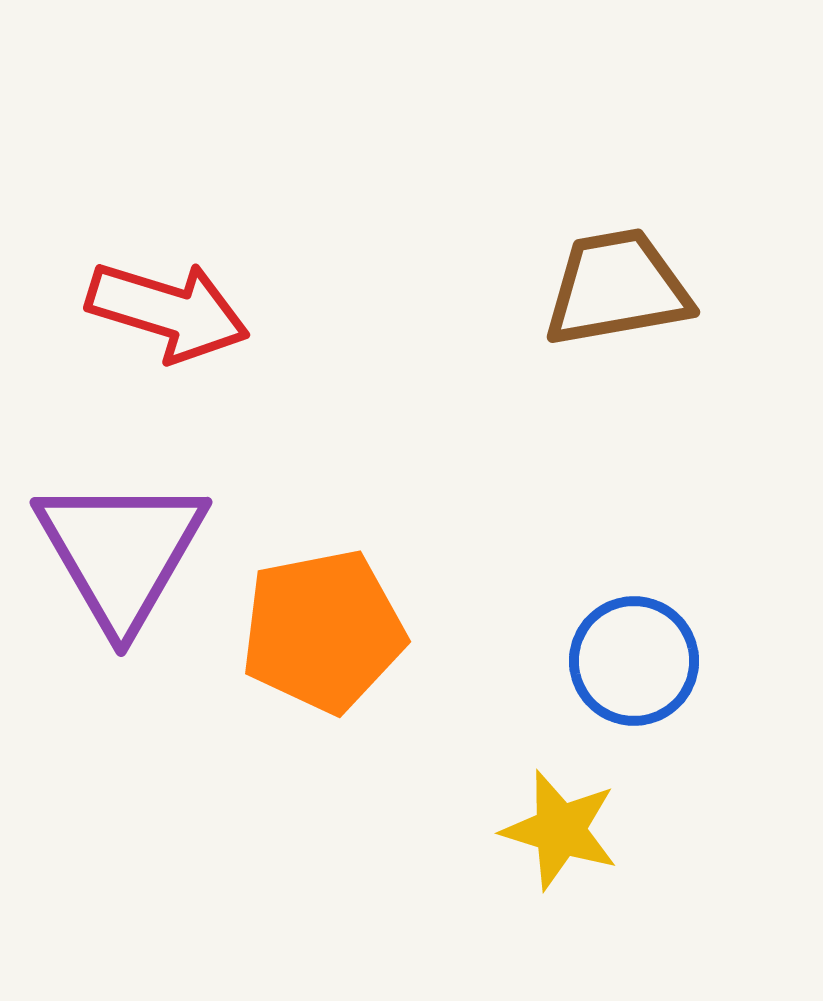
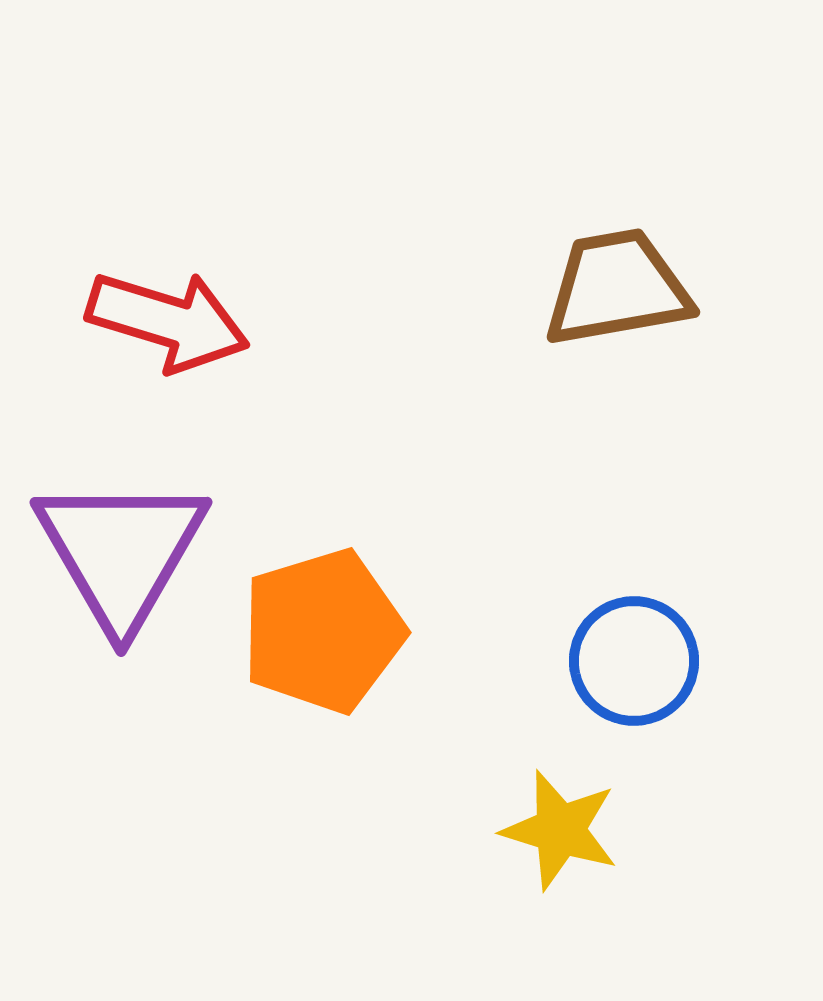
red arrow: moved 10 px down
orange pentagon: rotated 6 degrees counterclockwise
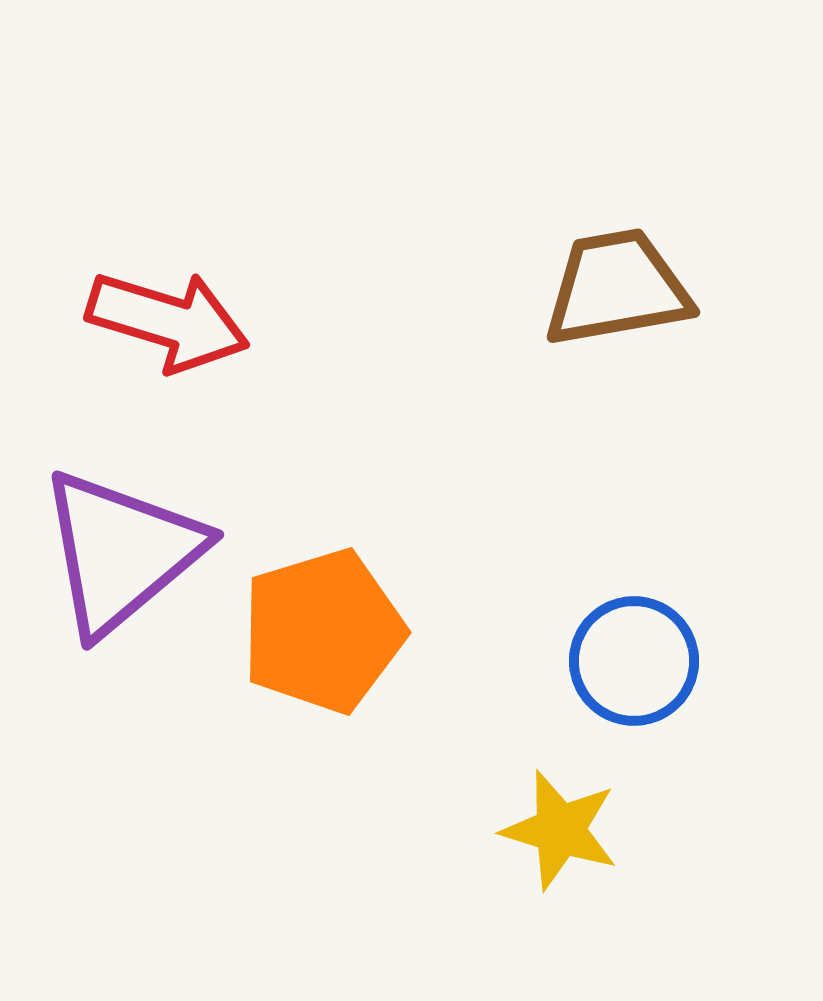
purple triangle: rotated 20 degrees clockwise
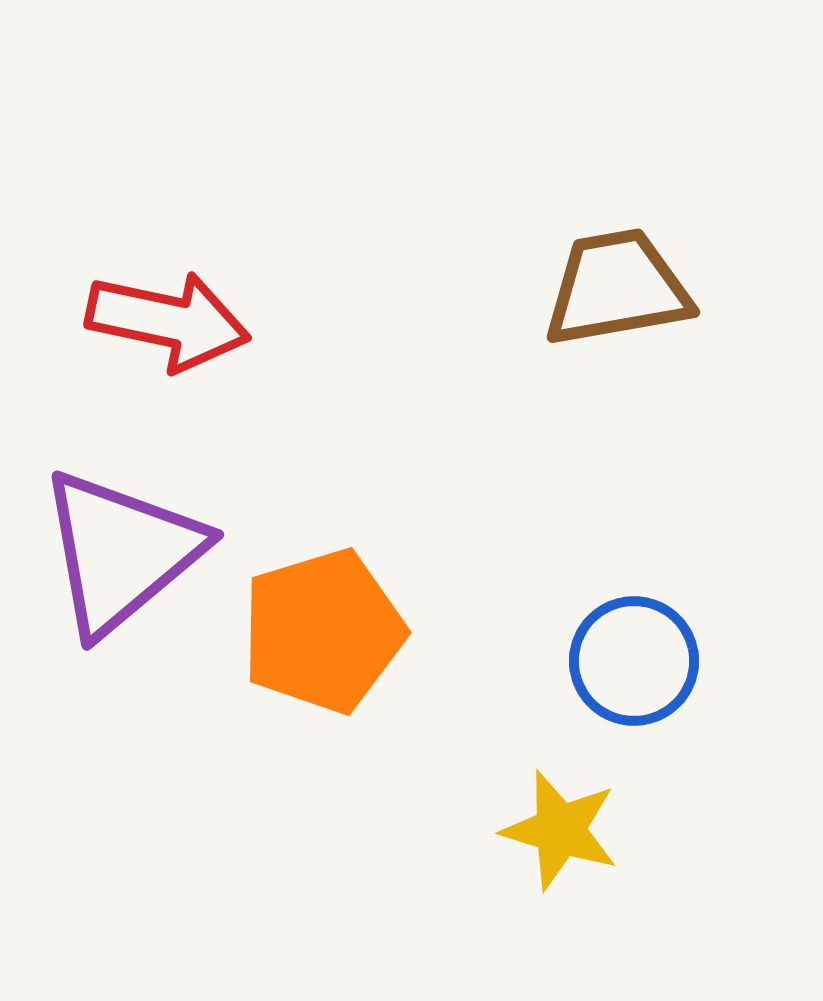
red arrow: rotated 5 degrees counterclockwise
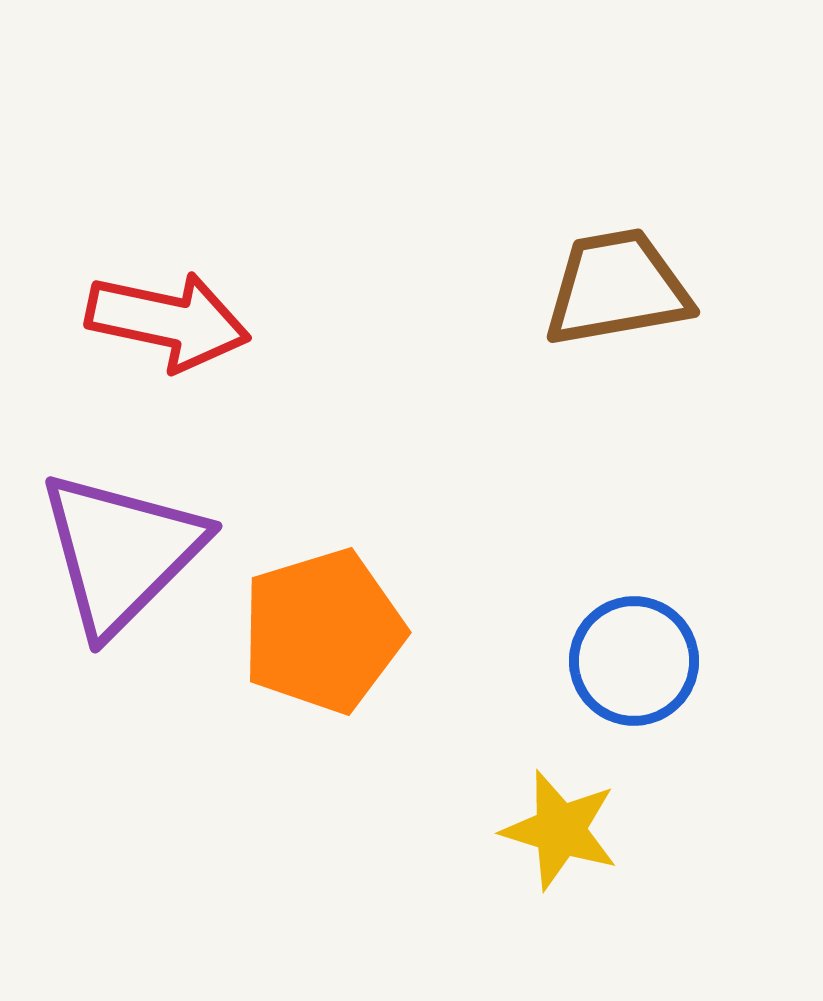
purple triangle: rotated 5 degrees counterclockwise
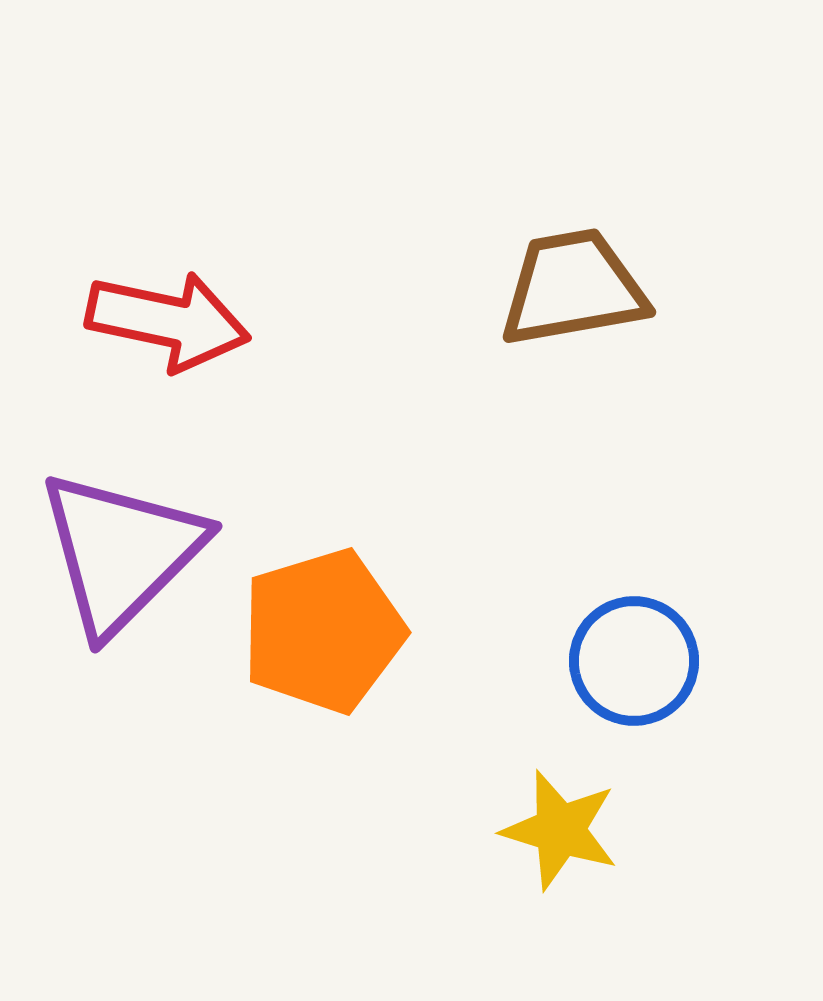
brown trapezoid: moved 44 px left
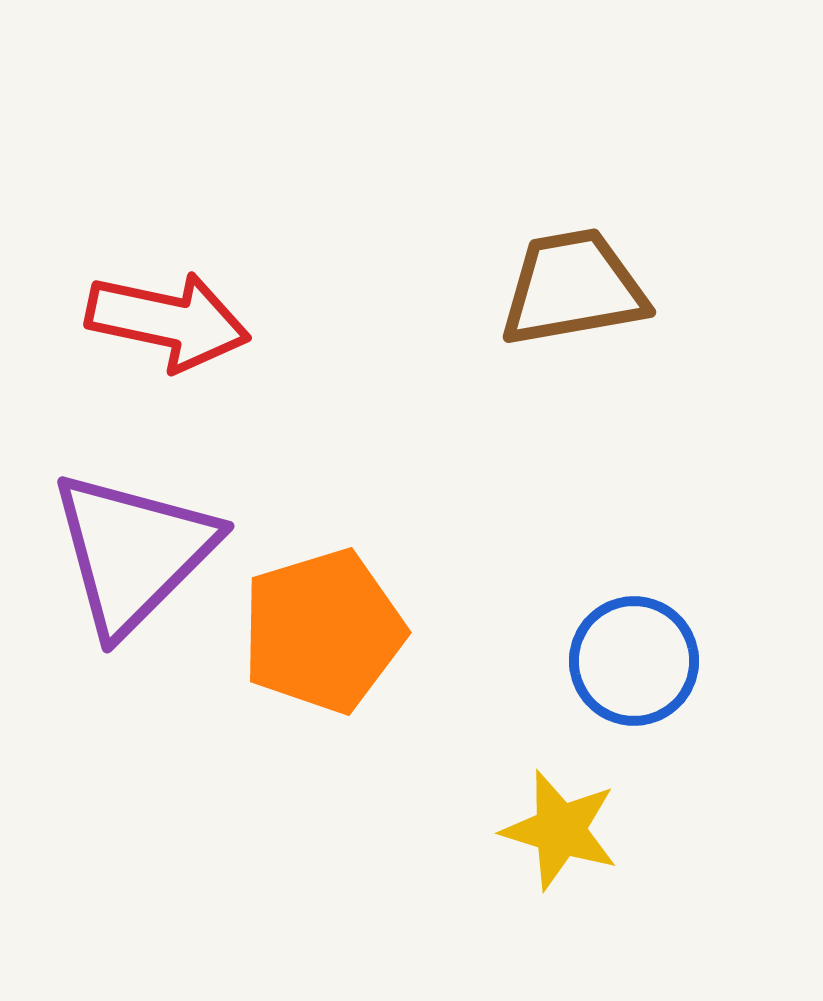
purple triangle: moved 12 px right
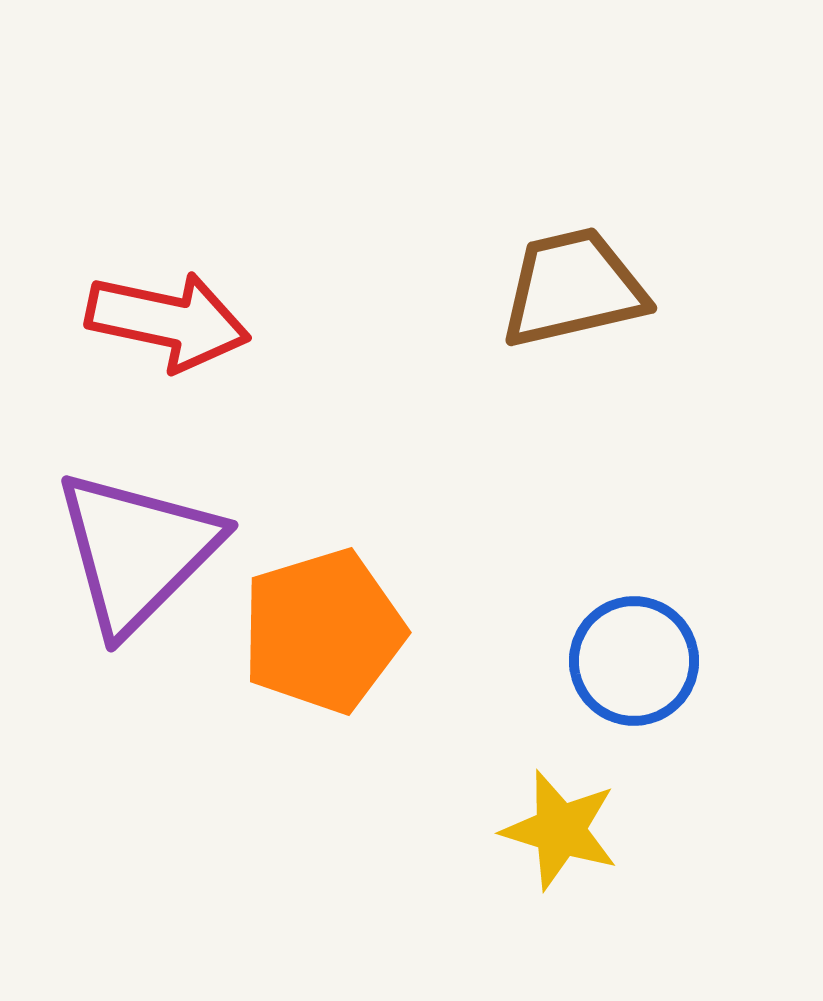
brown trapezoid: rotated 3 degrees counterclockwise
purple triangle: moved 4 px right, 1 px up
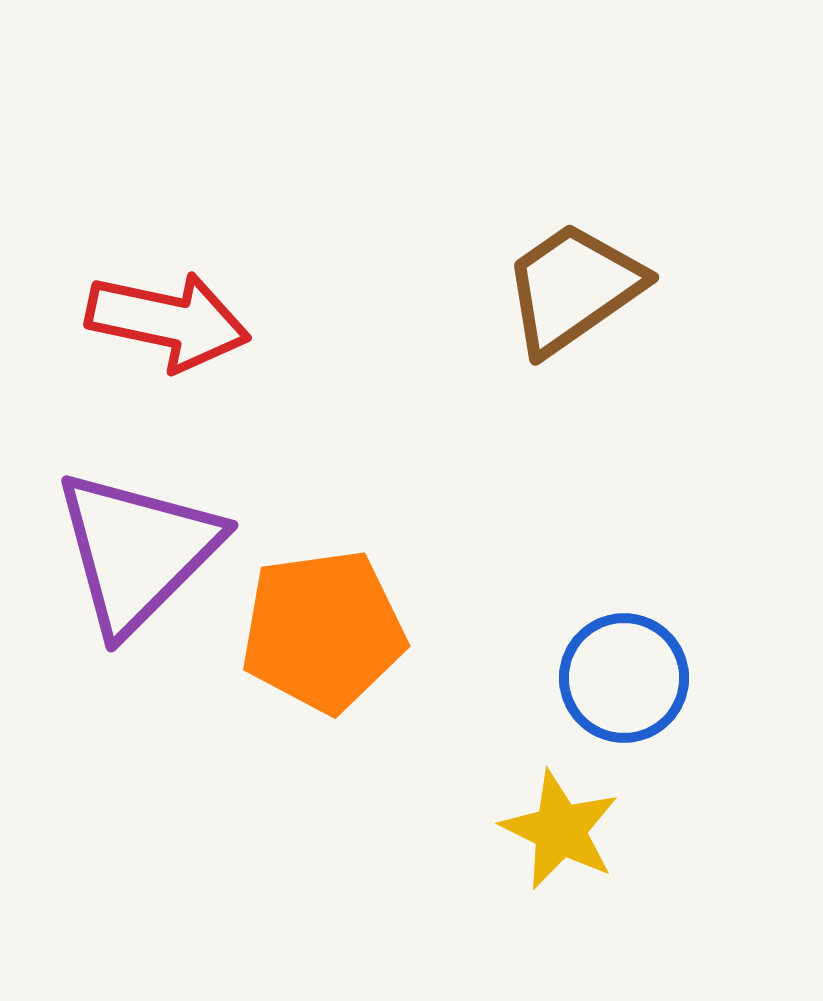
brown trapezoid: rotated 22 degrees counterclockwise
orange pentagon: rotated 9 degrees clockwise
blue circle: moved 10 px left, 17 px down
yellow star: rotated 9 degrees clockwise
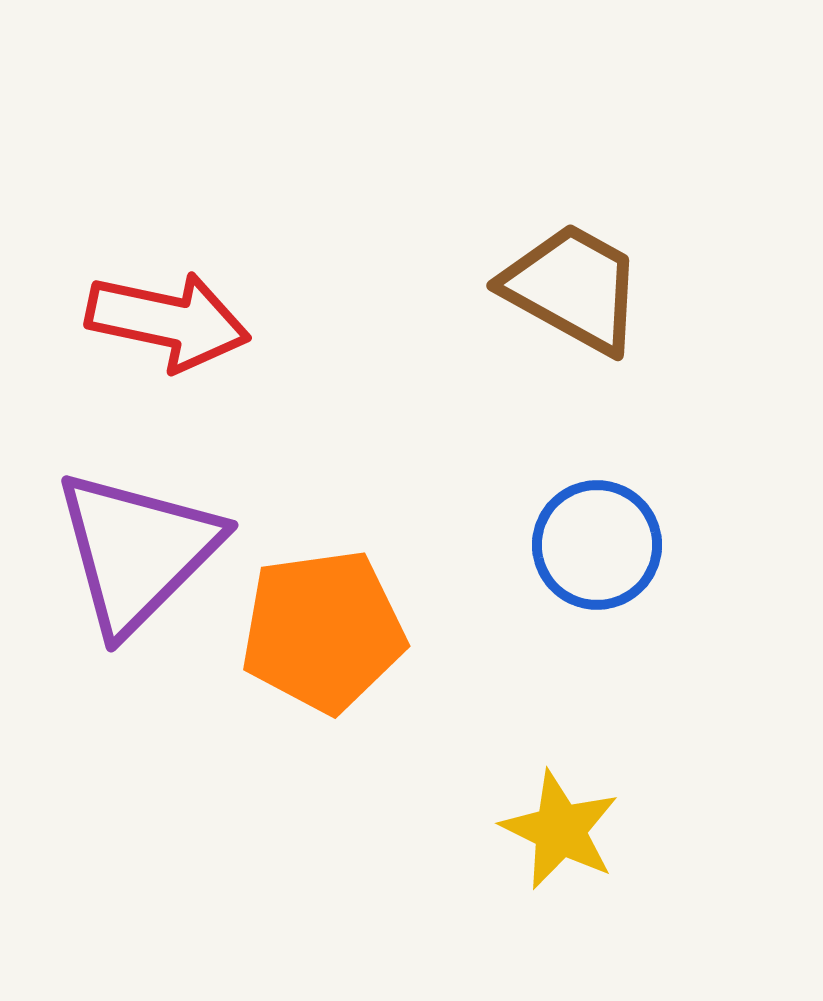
brown trapezoid: rotated 64 degrees clockwise
blue circle: moved 27 px left, 133 px up
